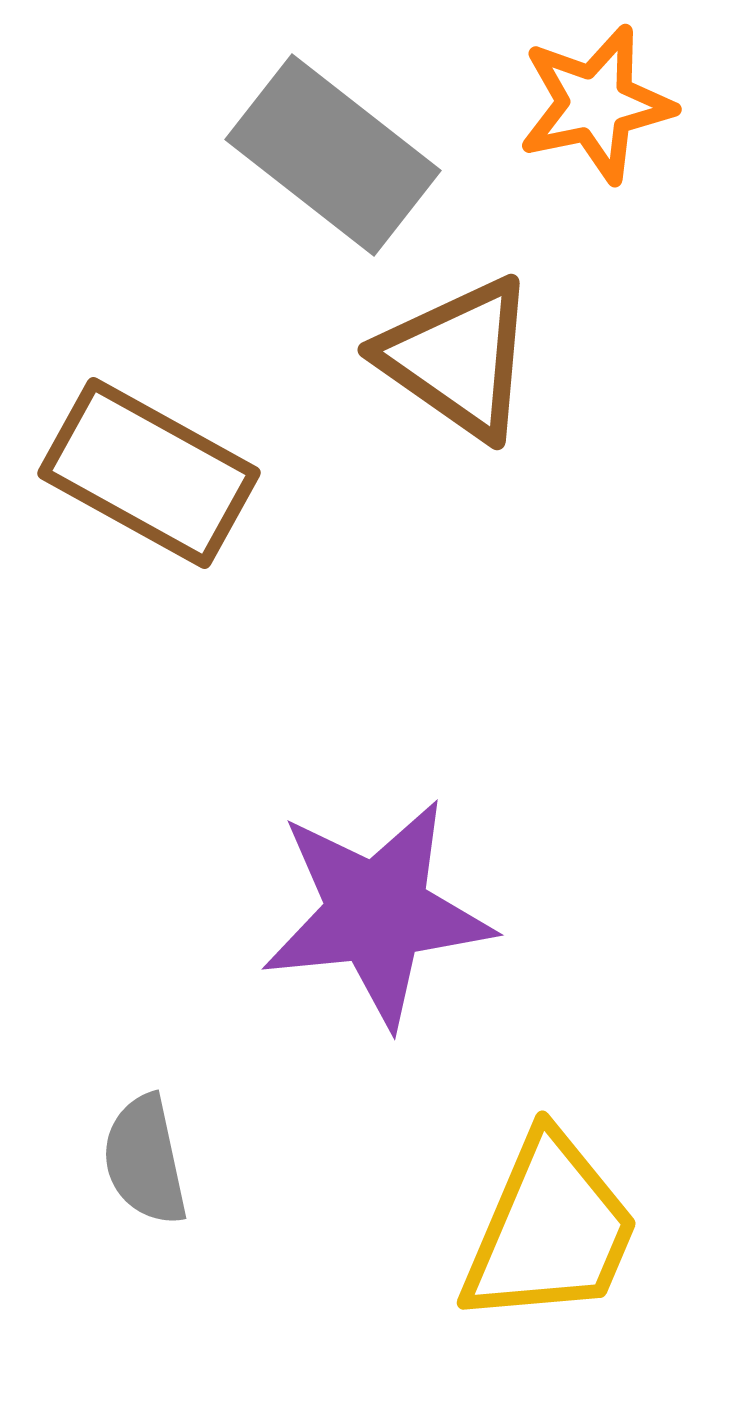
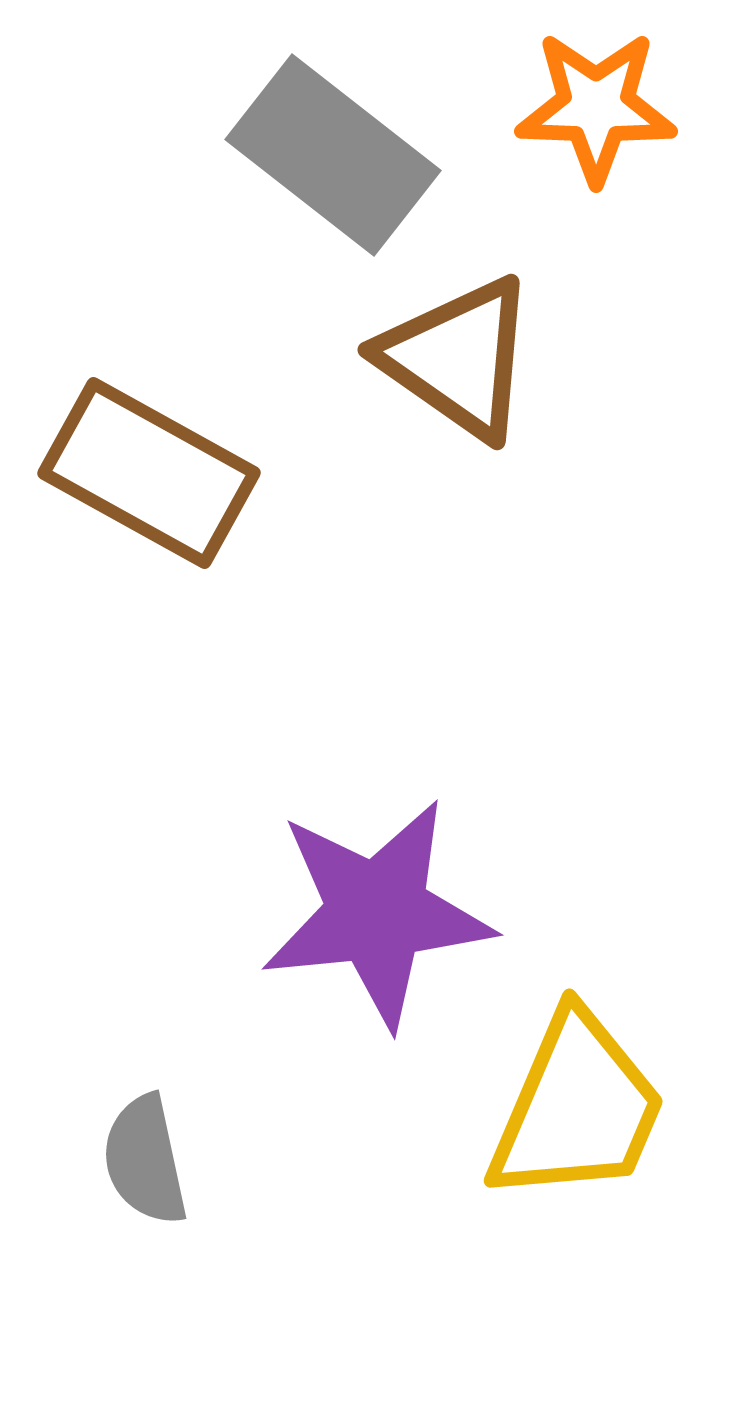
orange star: moved 3 px down; rotated 14 degrees clockwise
yellow trapezoid: moved 27 px right, 122 px up
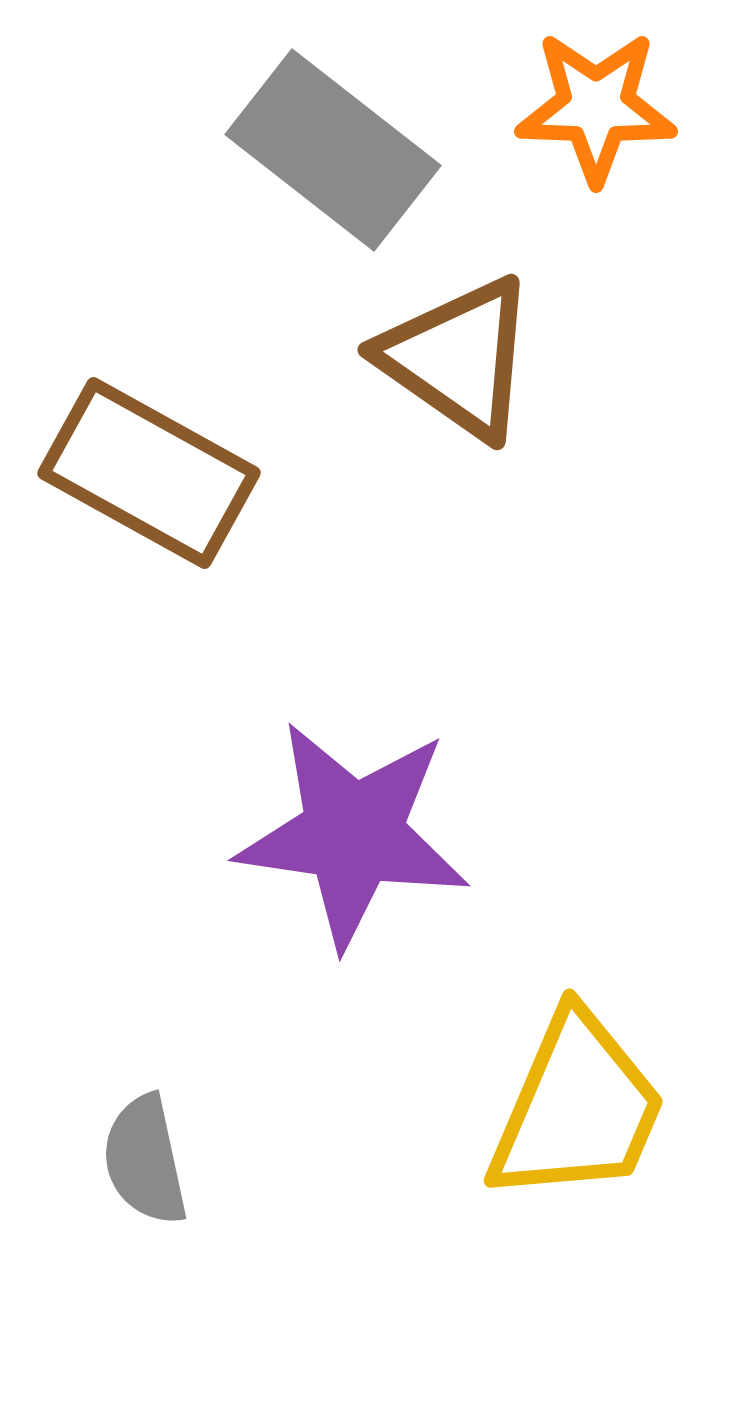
gray rectangle: moved 5 px up
purple star: moved 24 px left, 79 px up; rotated 14 degrees clockwise
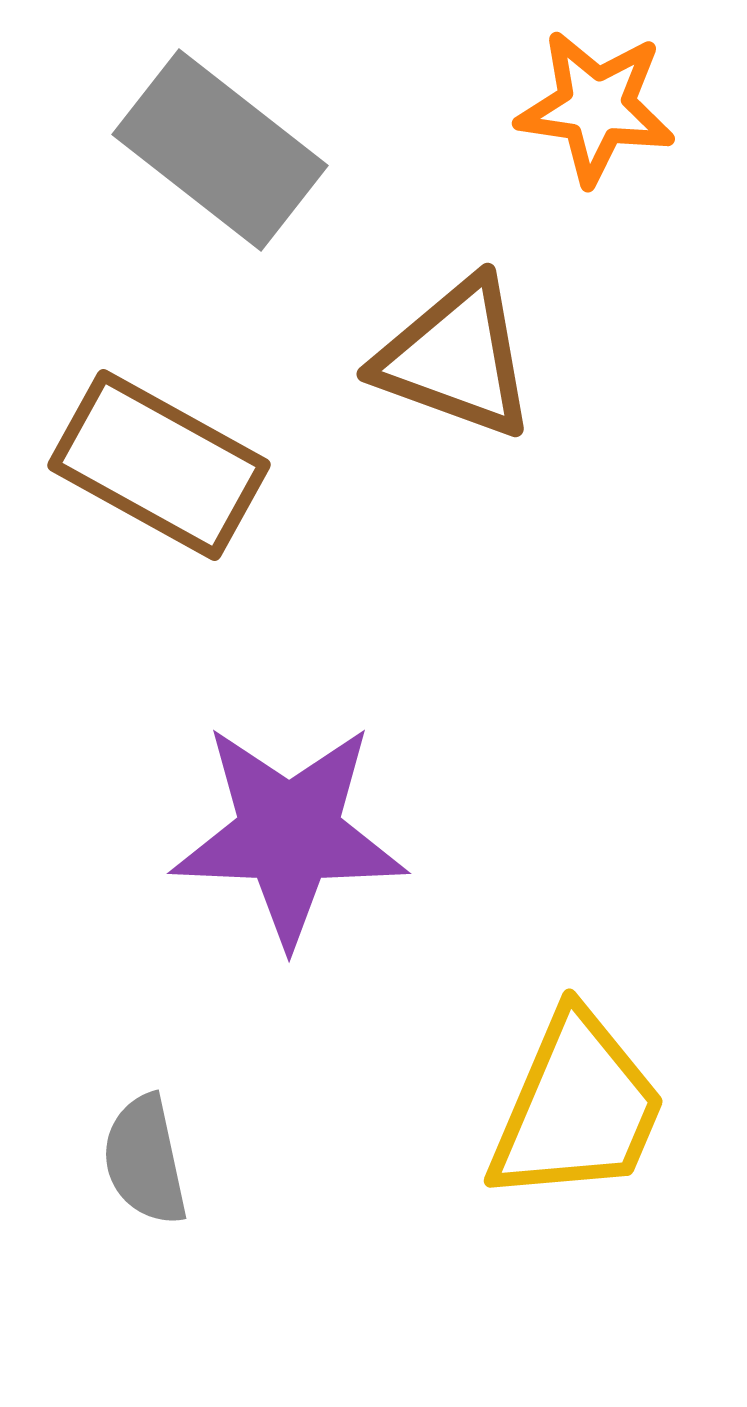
orange star: rotated 6 degrees clockwise
gray rectangle: moved 113 px left
brown triangle: moved 2 px left; rotated 15 degrees counterclockwise
brown rectangle: moved 10 px right, 8 px up
purple star: moved 64 px left; rotated 6 degrees counterclockwise
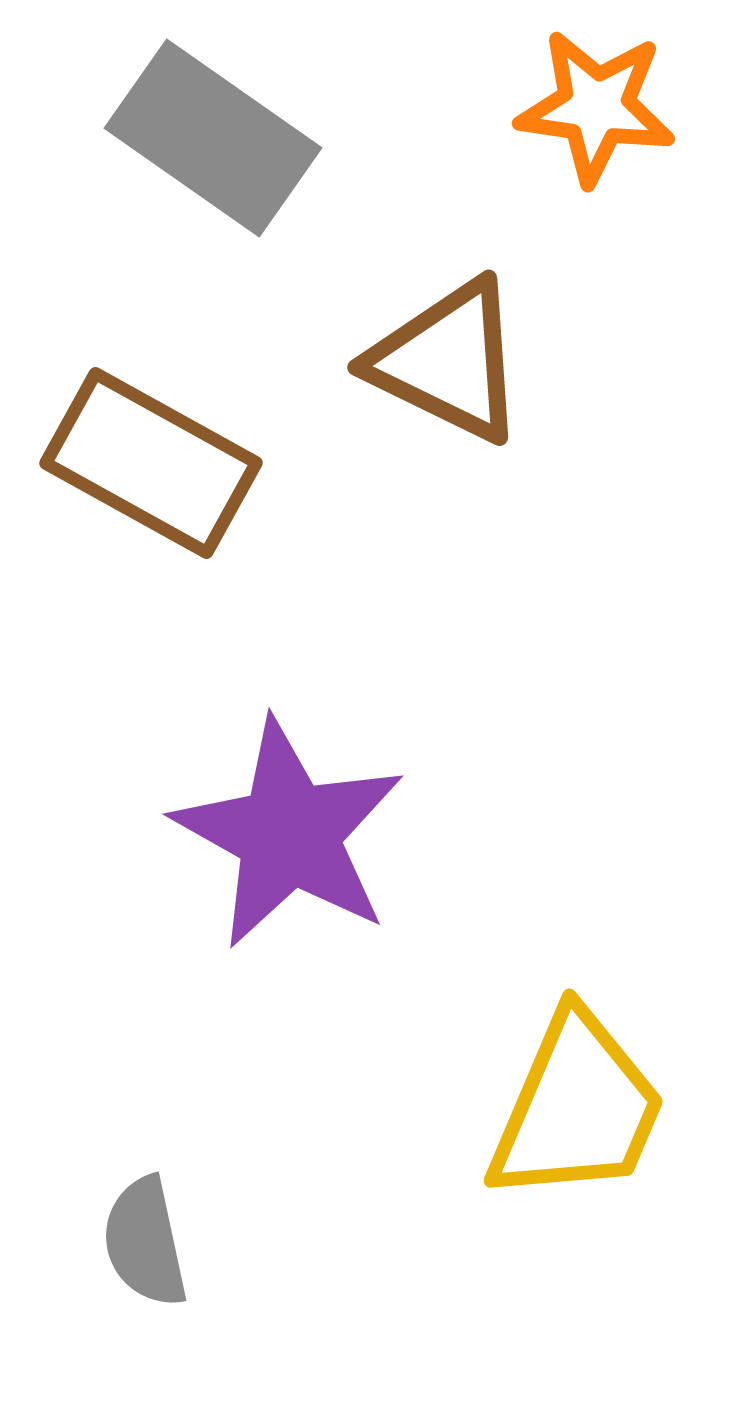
gray rectangle: moved 7 px left, 12 px up; rotated 3 degrees counterclockwise
brown triangle: moved 8 px left, 3 px down; rotated 6 degrees clockwise
brown rectangle: moved 8 px left, 2 px up
purple star: rotated 27 degrees clockwise
gray semicircle: moved 82 px down
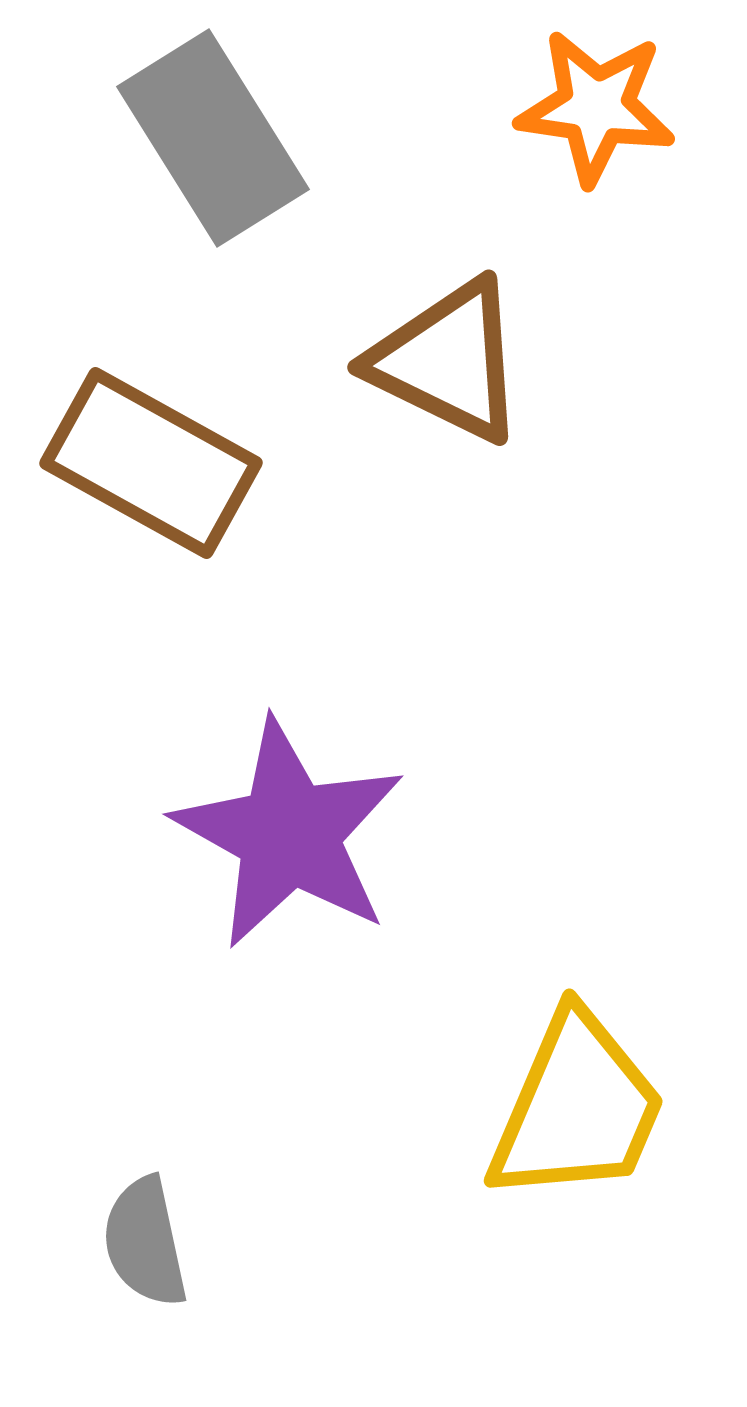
gray rectangle: rotated 23 degrees clockwise
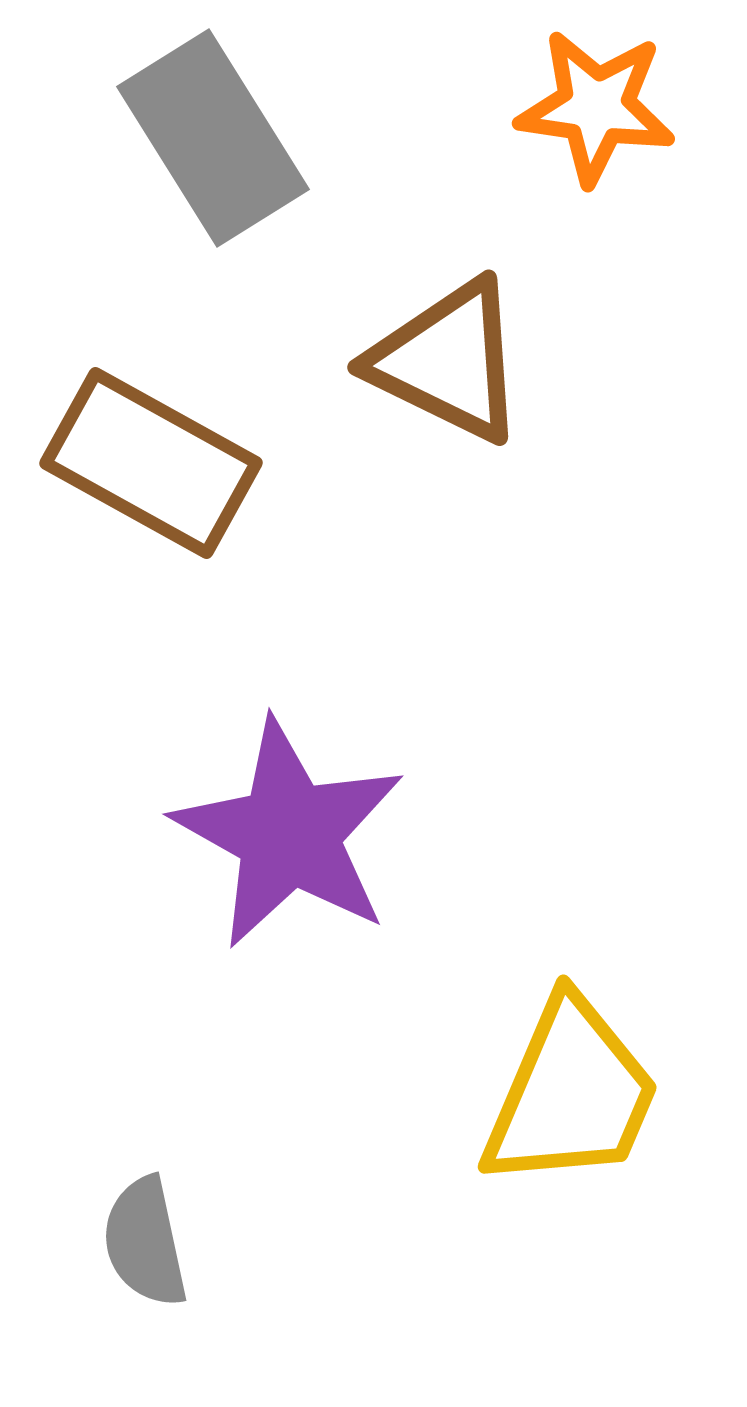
yellow trapezoid: moved 6 px left, 14 px up
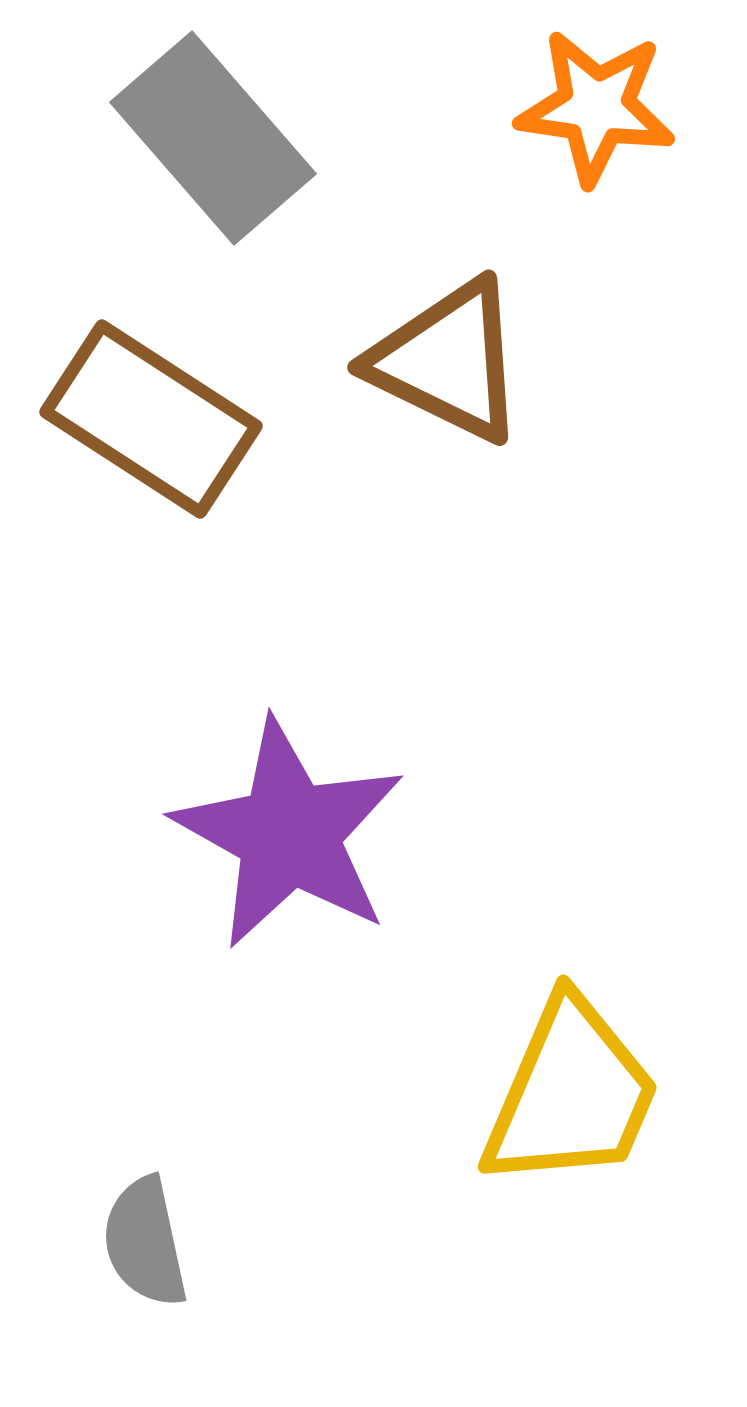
gray rectangle: rotated 9 degrees counterclockwise
brown rectangle: moved 44 px up; rotated 4 degrees clockwise
